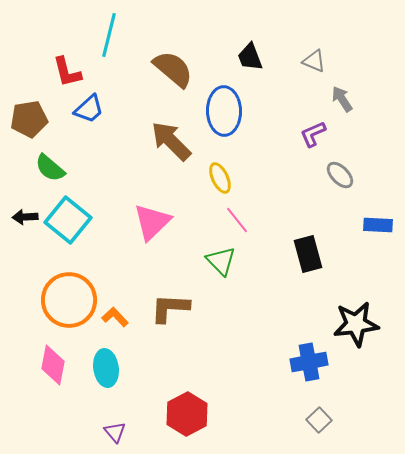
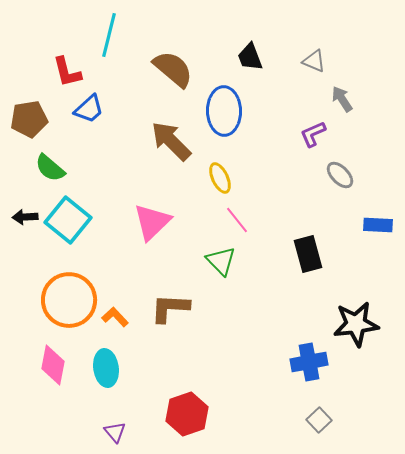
red hexagon: rotated 9 degrees clockwise
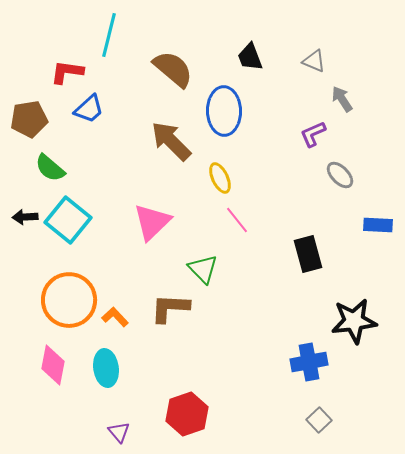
red L-shape: rotated 112 degrees clockwise
green triangle: moved 18 px left, 8 px down
black star: moved 2 px left, 3 px up
purple triangle: moved 4 px right
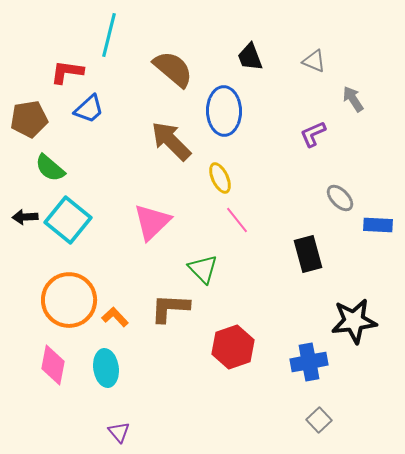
gray arrow: moved 11 px right
gray ellipse: moved 23 px down
red hexagon: moved 46 px right, 67 px up
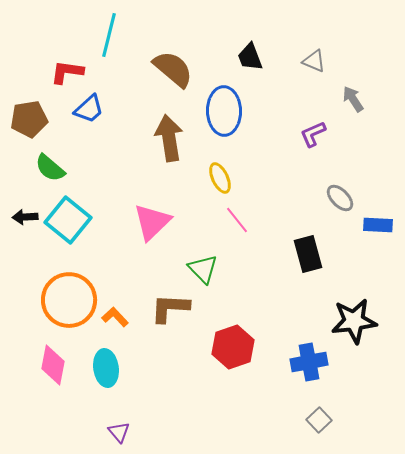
brown arrow: moved 2 px left, 3 px up; rotated 36 degrees clockwise
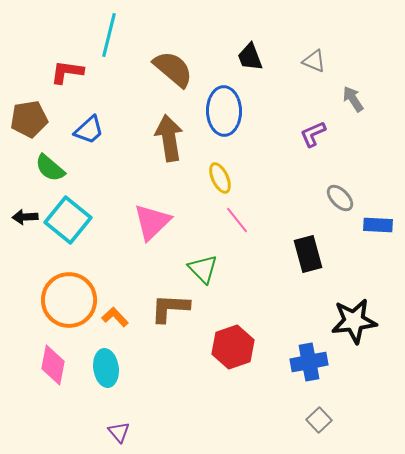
blue trapezoid: moved 21 px down
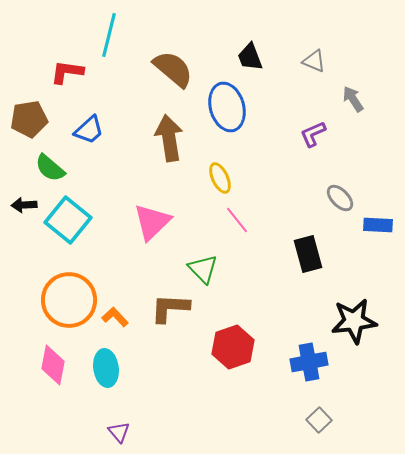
blue ellipse: moved 3 px right, 4 px up; rotated 15 degrees counterclockwise
black arrow: moved 1 px left, 12 px up
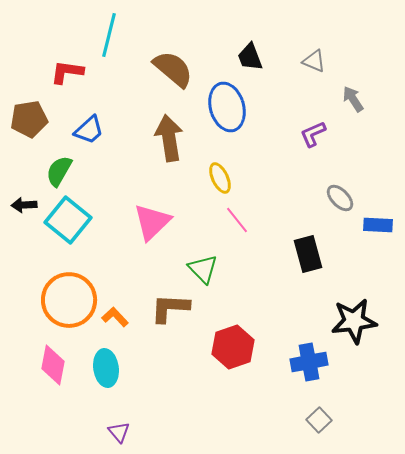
green semicircle: moved 9 px right, 3 px down; rotated 80 degrees clockwise
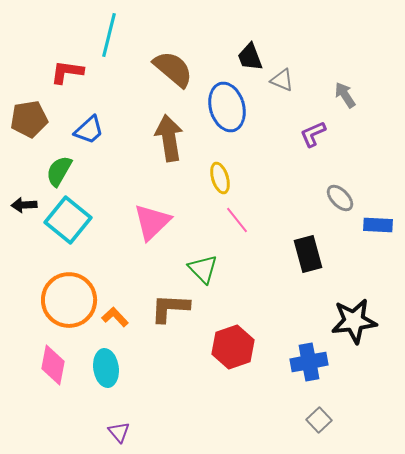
gray triangle: moved 32 px left, 19 px down
gray arrow: moved 8 px left, 4 px up
yellow ellipse: rotated 8 degrees clockwise
